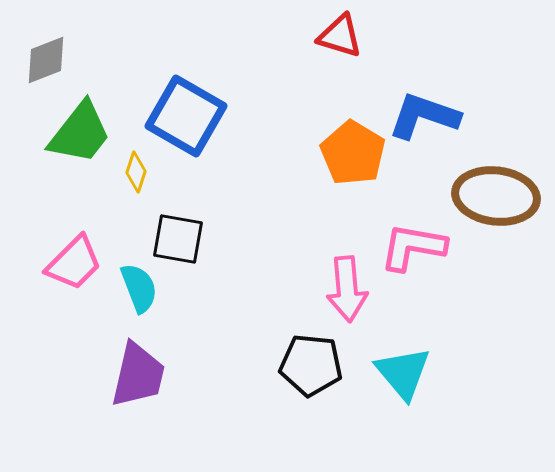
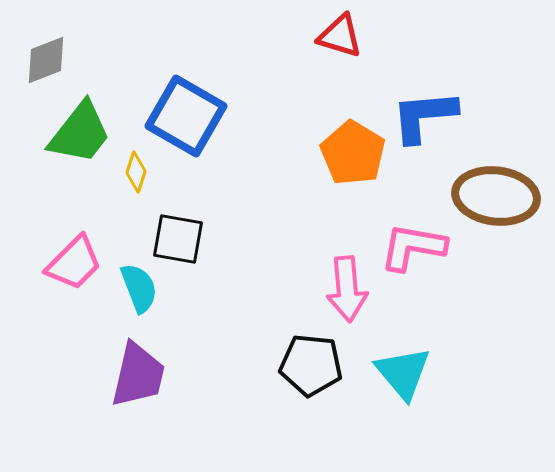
blue L-shape: rotated 24 degrees counterclockwise
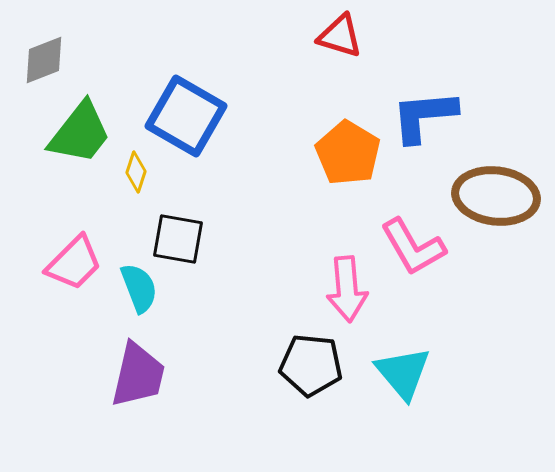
gray diamond: moved 2 px left
orange pentagon: moved 5 px left
pink L-shape: rotated 130 degrees counterclockwise
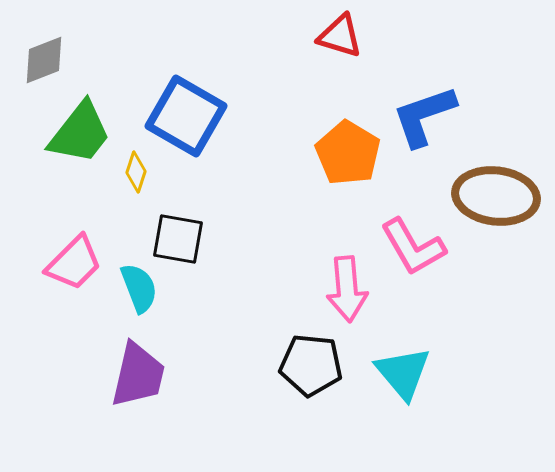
blue L-shape: rotated 14 degrees counterclockwise
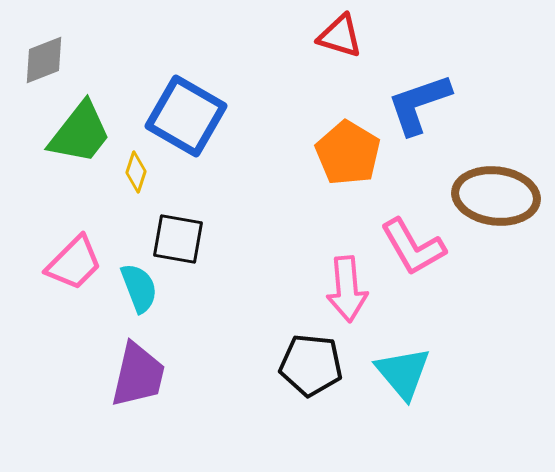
blue L-shape: moved 5 px left, 12 px up
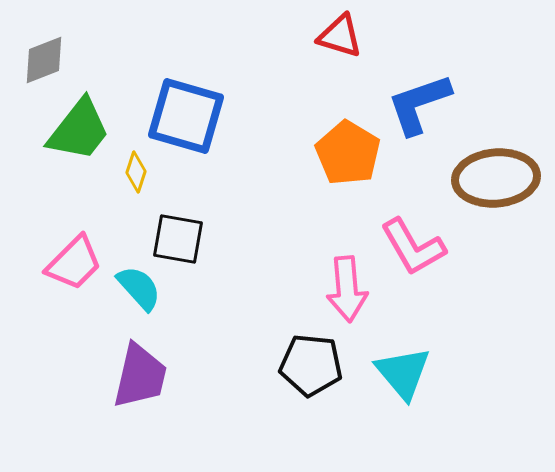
blue square: rotated 14 degrees counterclockwise
green trapezoid: moved 1 px left, 3 px up
brown ellipse: moved 18 px up; rotated 12 degrees counterclockwise
cyan semicircle: rotated 21 degrees counterclockwise
purple trapezoid: moved 2 px right, 1 px down
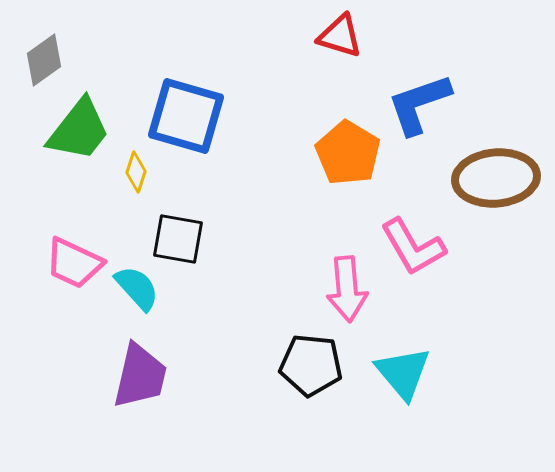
gray diamond: rotated 14 degrees counterclockwise
pink trapezoid: rotated 70 degrees clockwise
cyan semicircle: moved 2 px left
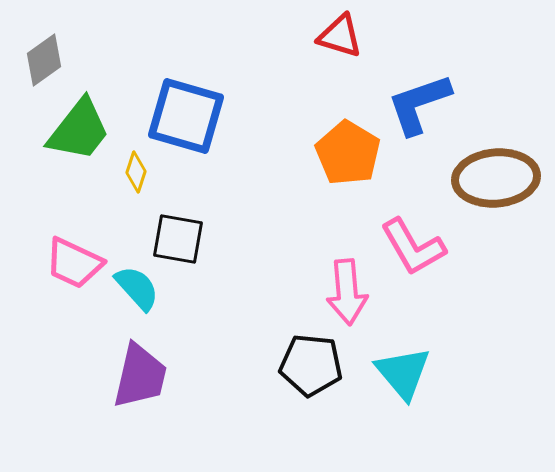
pink arrow: moved 3 px down
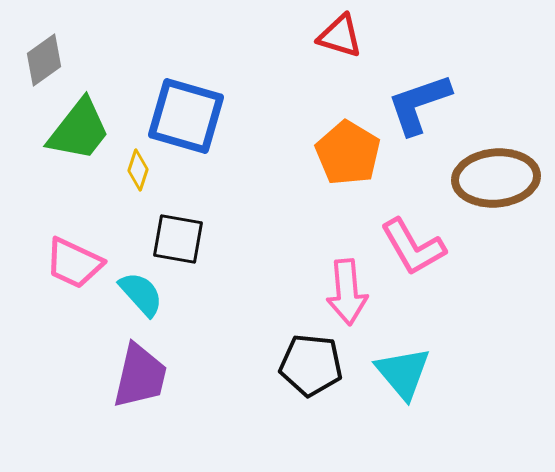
yellow diamond: moved 2 px right, 2 px up
cyan semicircle: moved 4 px right, 6 px down
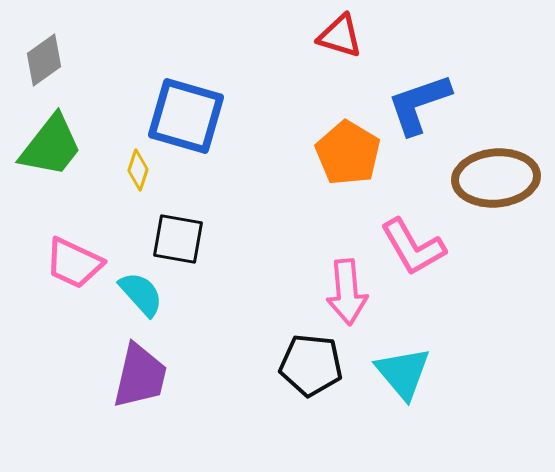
green trapezoid: moved 28 px left, 16 px down
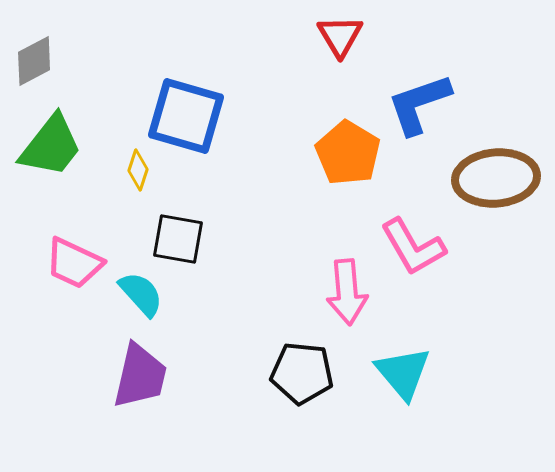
red triangle: rotated 42 degrees clockwise
gray diamond: moved 10 px left, 1 px down; rotated 8 degrees clockwise
black pentagon: moved 9 px left, 8 px down
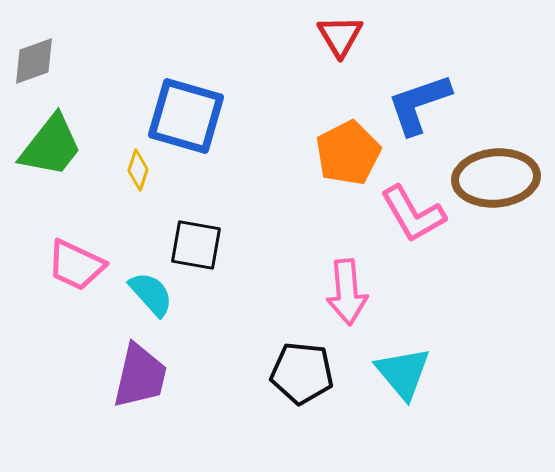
gray diamond: rotated 8 degrees clockwise
orange pentagon: rotated 14 degrees clockwise
black square: moved 18 px right, 6 px down
pink L-shape: moved 33 px up
pink trapezoid: moved 2 px right, 2 px down
cyan semicircle: moved 10 px right
